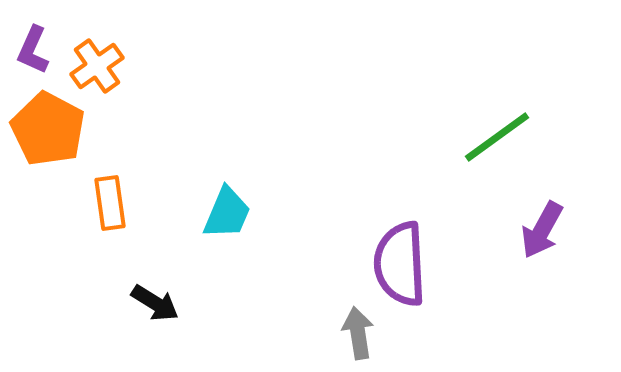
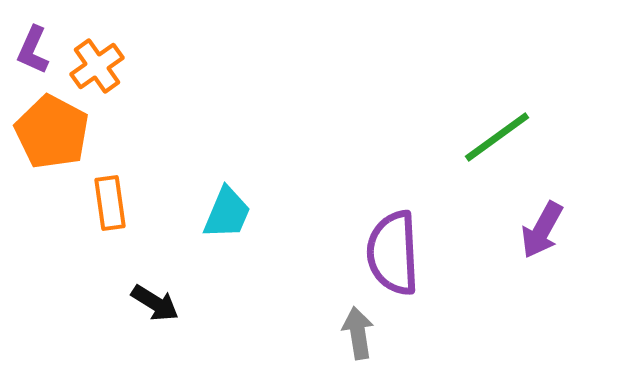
orange pentagon: moved 4 px right, 3 px down
purple semicircle: moved 7 px left, 11 px up
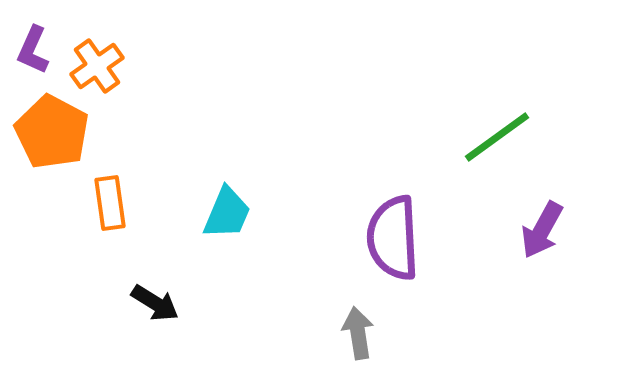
purple semicircle: moved 15 px up
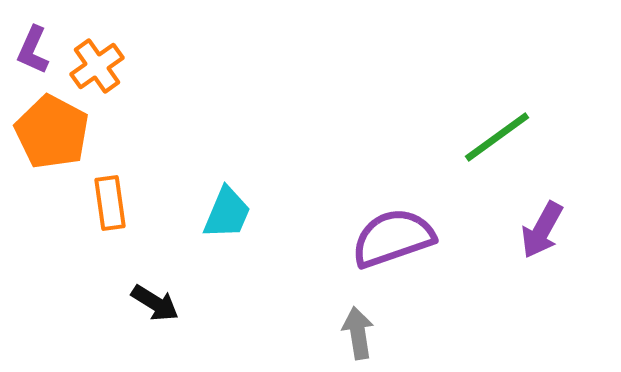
purple semicircle: rotated 74 degrees clockwise
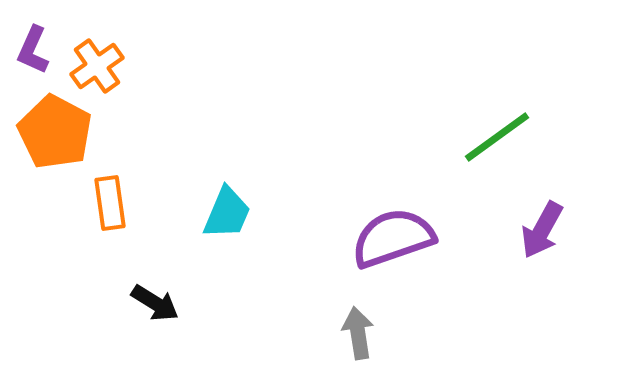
orange pentagon: moved 3 px right
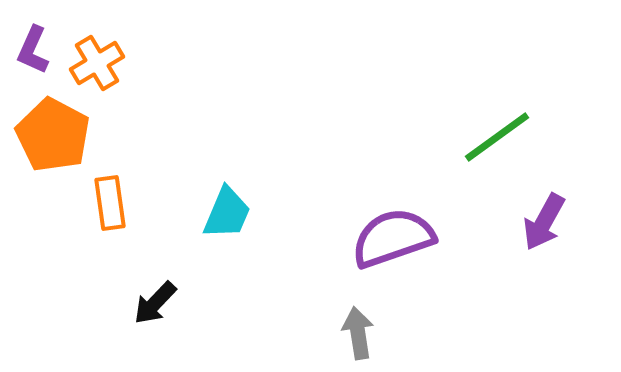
orange cross: moved 3 px up; rotated 4 degrees clockwise
orange pentagon: moved 2 px left, 3 px down
purple arrow: moved 2 px right, 8 px up
black arrow: rotated 102 degrees clockwise
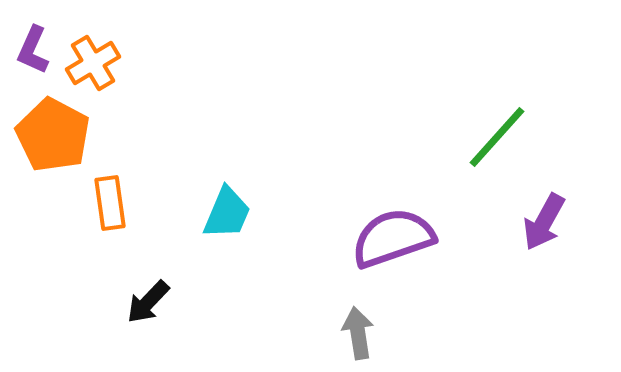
orange cross: moved 4 px left
green line: rotated 12 degrees counterclockwise
black arrow: moved 7 px left, 1 px up
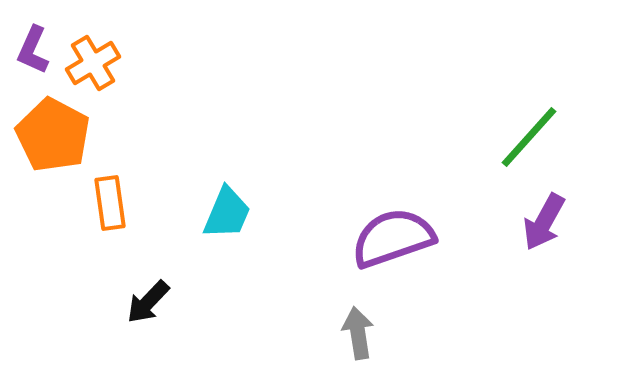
green line: moved 32 px right
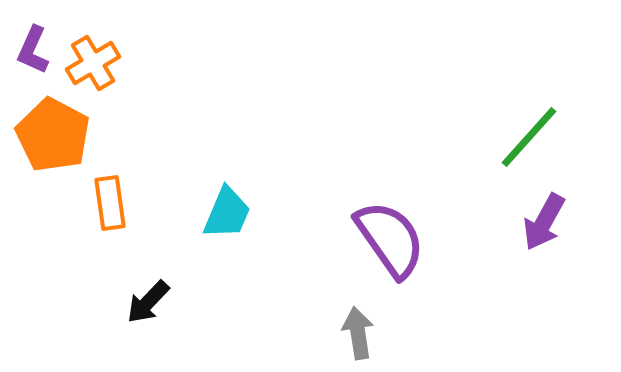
purple semicircle: moved 3 px left, 1 px down; rotated 74 degrees clockwise
